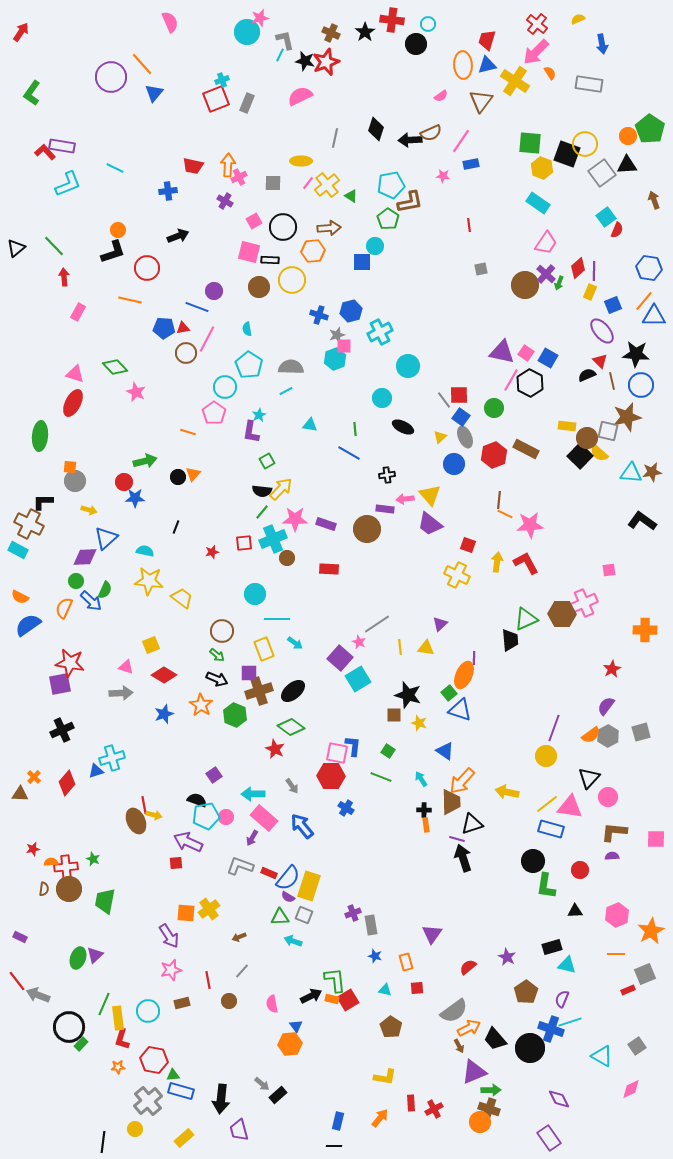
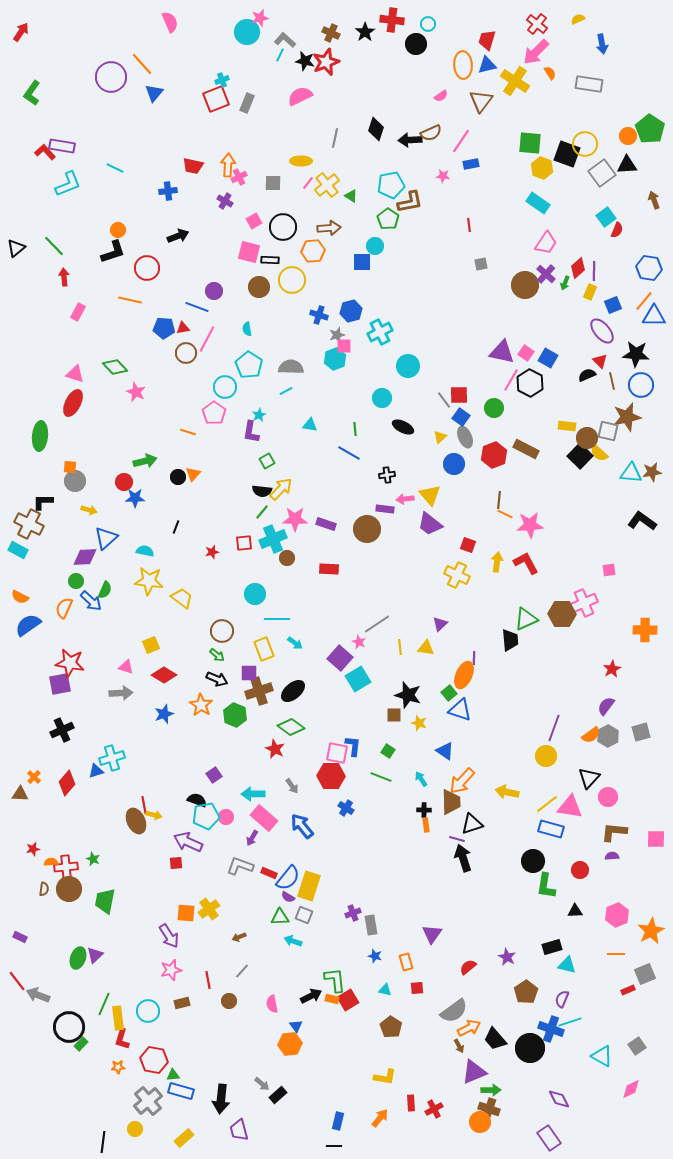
gray L-shape at (285, 40): rotated 35 degrees counterclockwise
gray square at (481, 269): moved 5 px up
green arrow at (559, 283): moved 6 px right
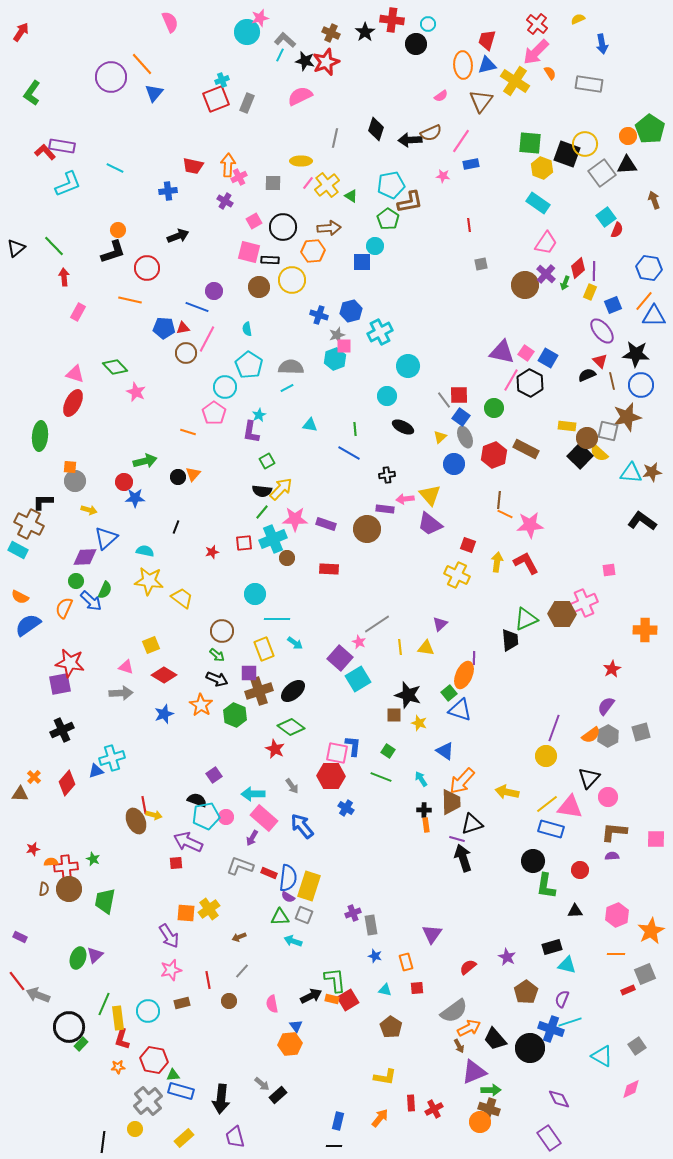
cyan line at (286, 391): moved 1 px right, 3 px up
cyan circle at (382, 398): moved 5 px right, 2 px up
blue semicircle at (288, 878): rotated 32 degrees counterclockwise
purple trapezoid at (239, 1130): moved 4 px left, 7 px down
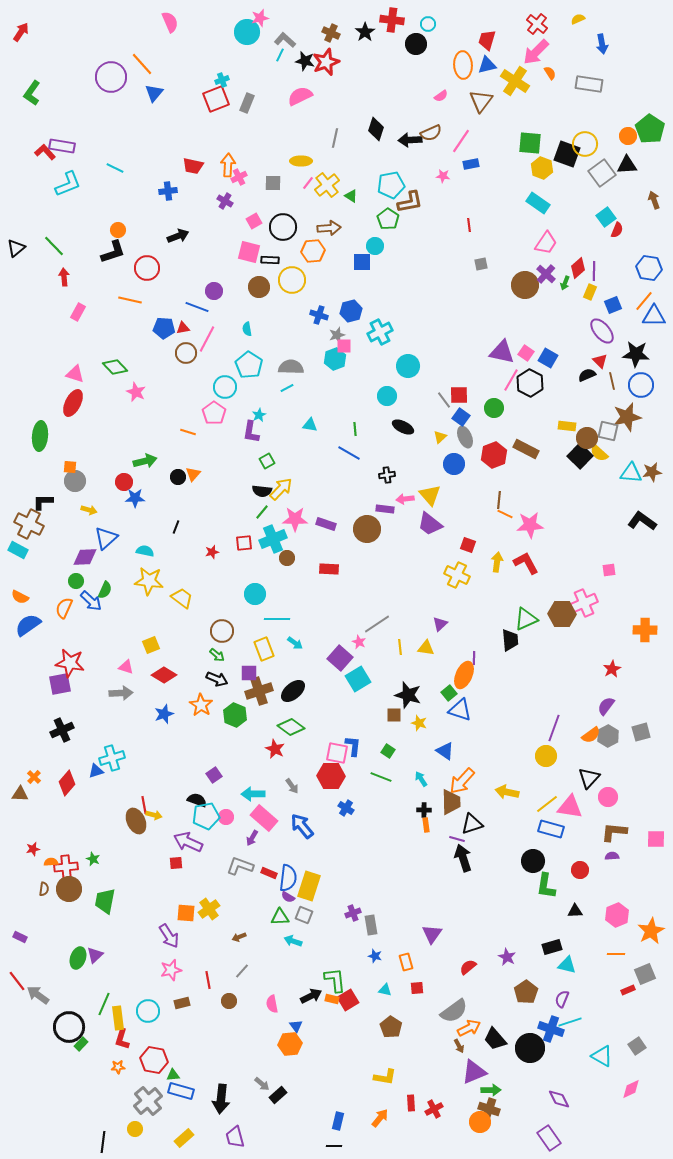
gray arrow at (38, 995): rotated 15 degrees clockwise
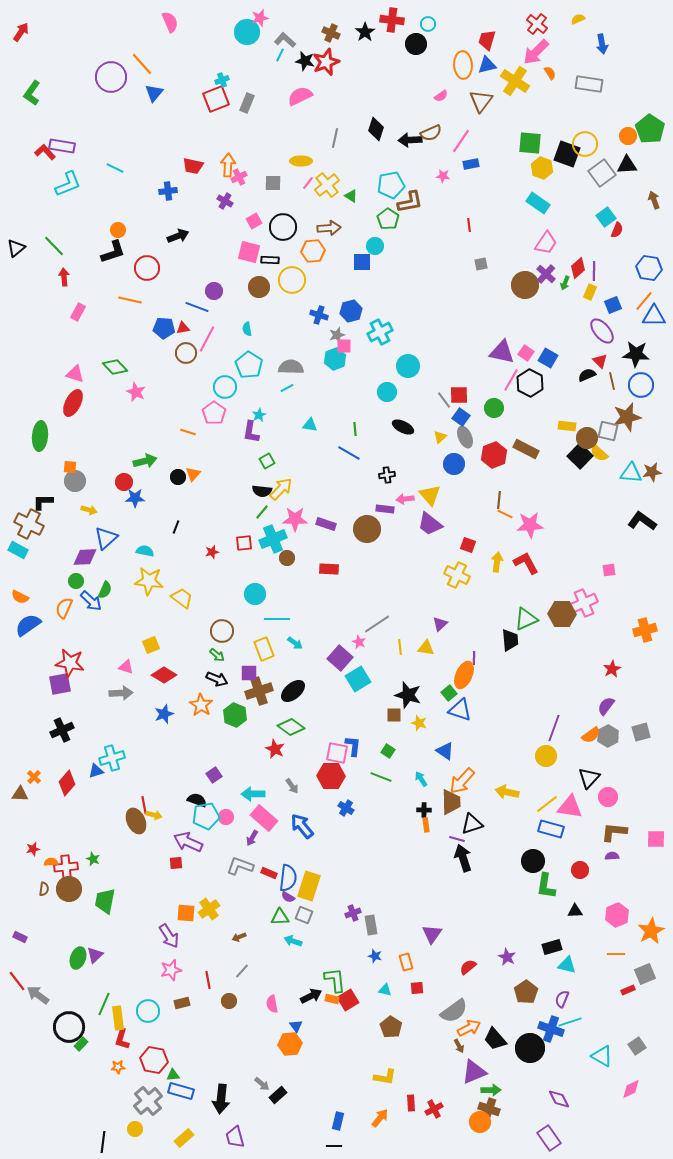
cyan circle at (387, 396): moved 4 px up
orange cross at (645, 630): rotated 15 degrees counterclockwise
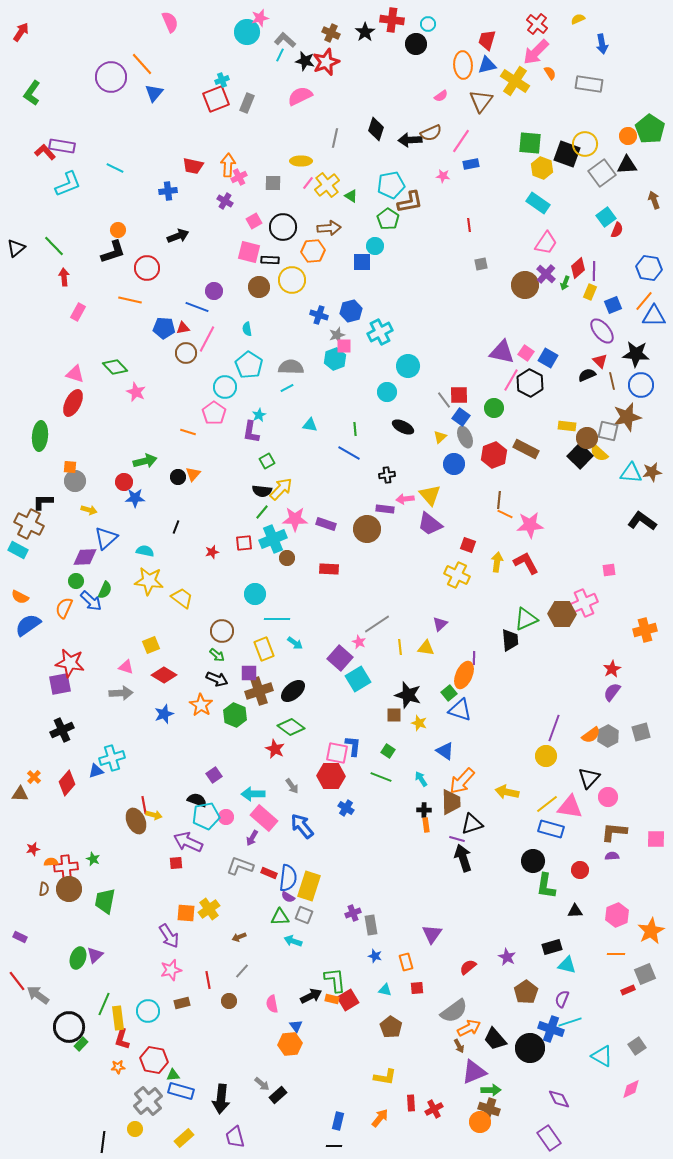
purple semicircle at (606, 706): moved 6 px right, 14 px up
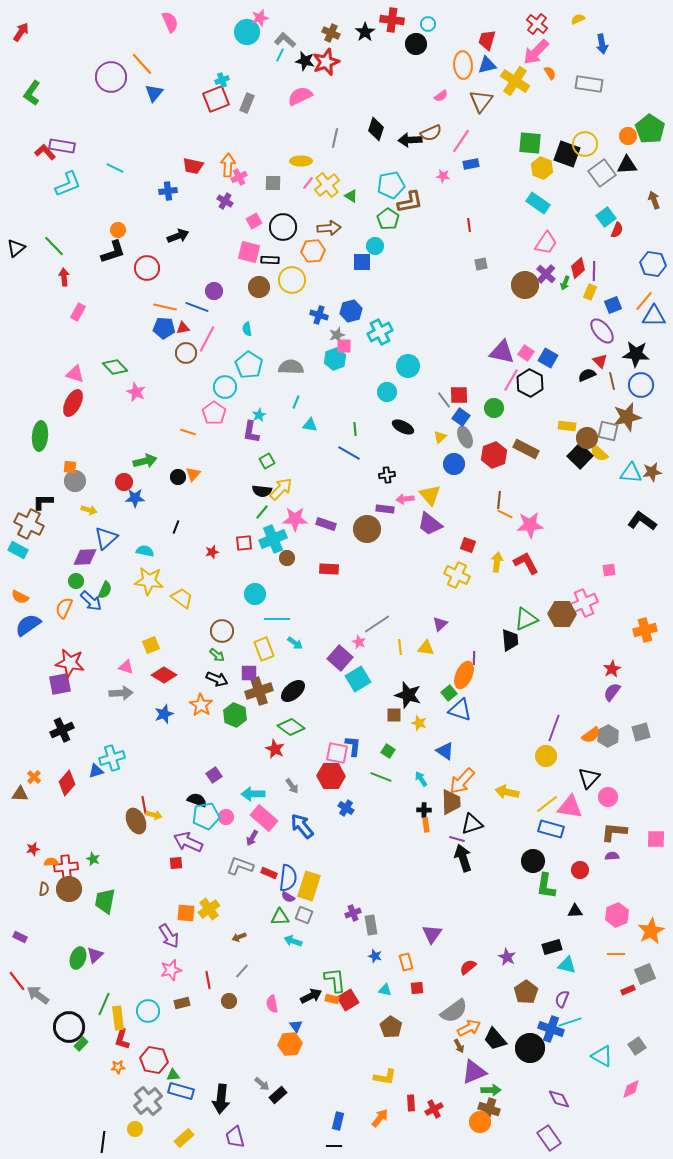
blue hexagon at (649, 268): moved 4 px right, 4 px up
orange line at (130, 300): moved 35 px right, 7 px down
cyan line at (287, 388): moved 9 px right, 14 px down; rotated 40 degrees counterclockwise
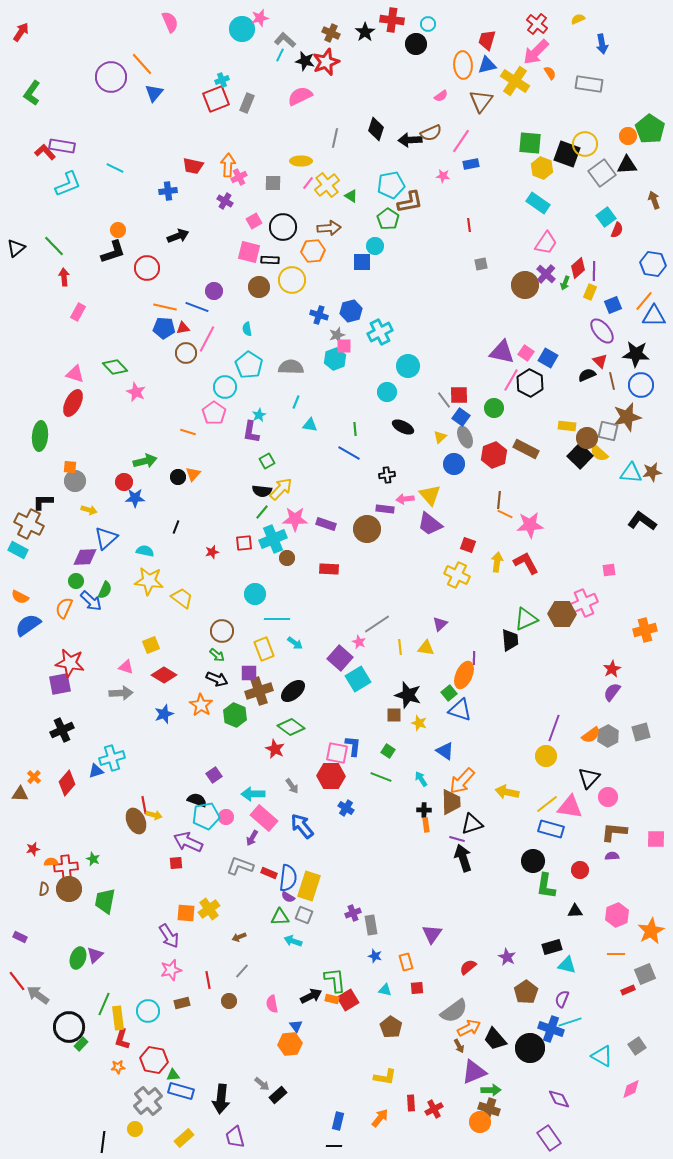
cyan circle at (247, 32): moved 5 px left, 3 px up
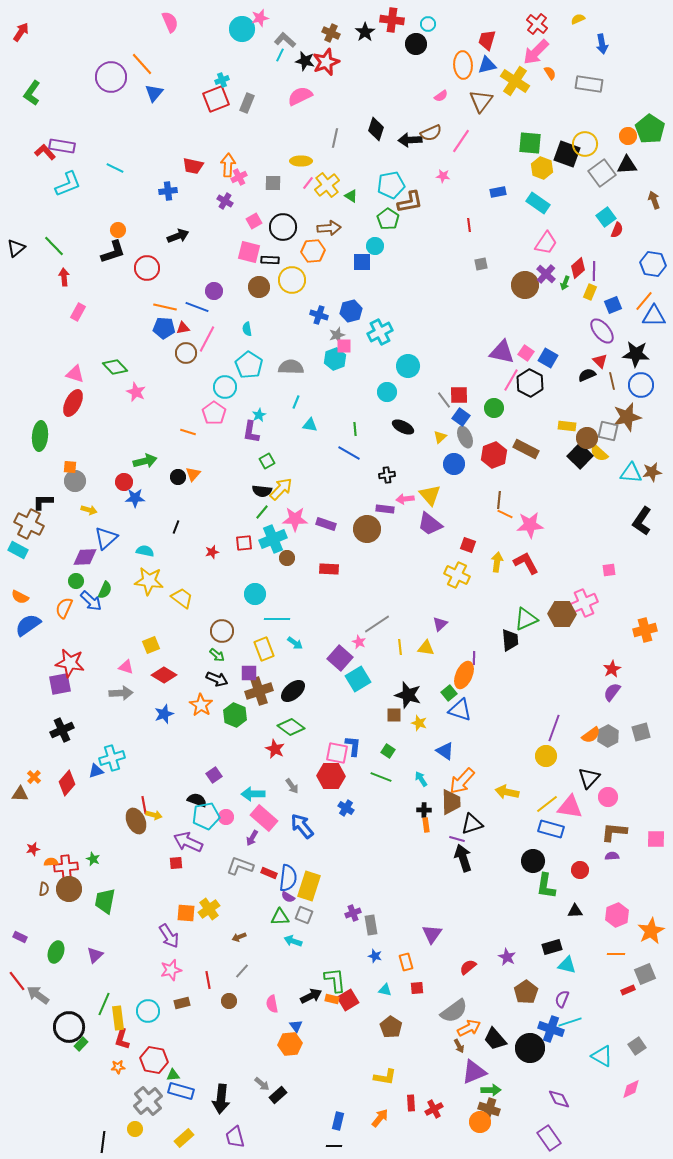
blue rectangle at (471, 164): moved 27 px right, 28 px down
black L-shape at (642, 521): rotated 92 degrees counterclockwise
green ellipse at (78, 958): moved 22 px left, 6 px up
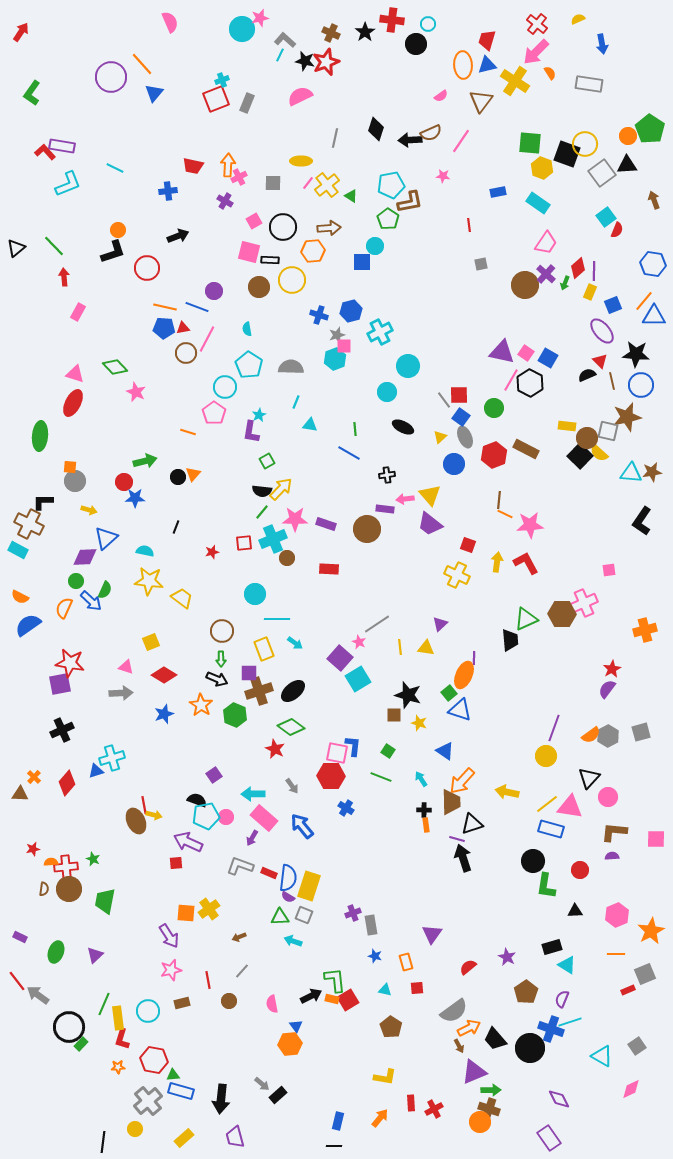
yellow square at (151, 645): moved 3 px up
green arrow at (217, 655): moved 4 px right, 4 px down; rotated 49 degrees clockwise
purple semicircle at (612, 692): moved 5 px left, 3 px up
cyan triangle at (567, 965): rotated 18 degrees clockwise
